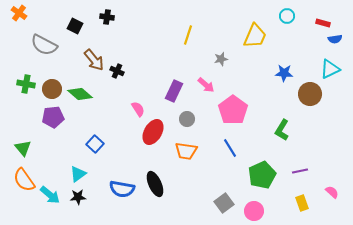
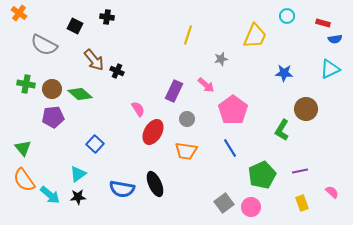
brown circle at (310, 94): moved 4 px left, 15 px down
pink circle at (254, 211): moved 3 px left, 4 px up
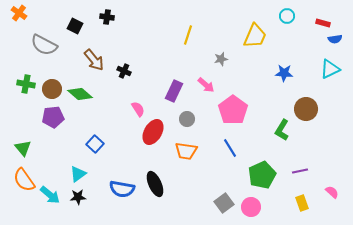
black cross at (117, 71): moved 7 px right
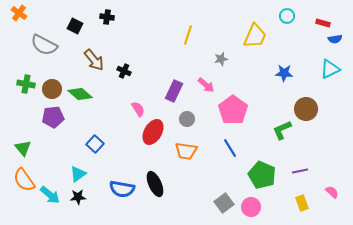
green L-shape at (282, 130): rotated 35 degrees clockwise
green pentagon at (262, 175): rotated 24 degrees counterclockwise
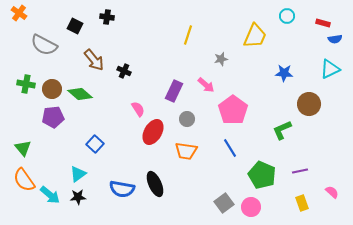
brown circle at (306, 109): moved 3 px right, 5 px up
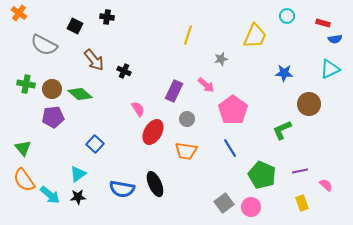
pink semicircle at (332, 192): moved 6 px left, 7 px up
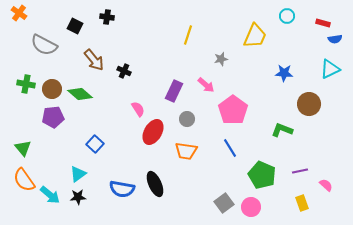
green L-shape at (282, 130): rotated 45 degrees clockwise
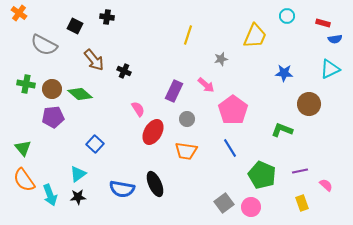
cyan arrow at (50, 195): rotated 30 degrees clockwise
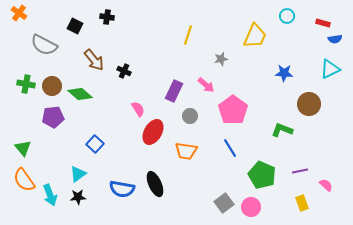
brown circle at (52, 89): moved 3 px up
gray circle at (187, 119): moved 3 px right, 3 px up
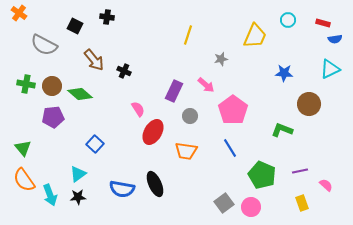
cyan circle at (287, 16): moved 1 px right, 4 px down
